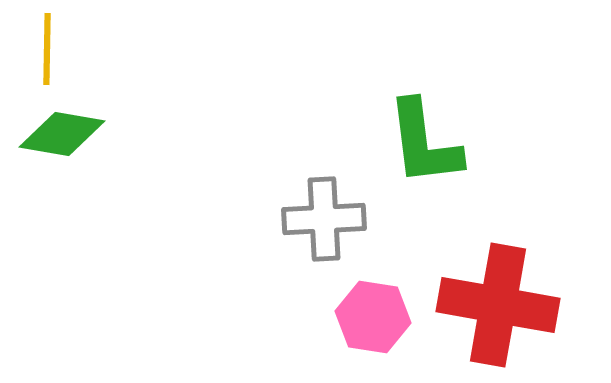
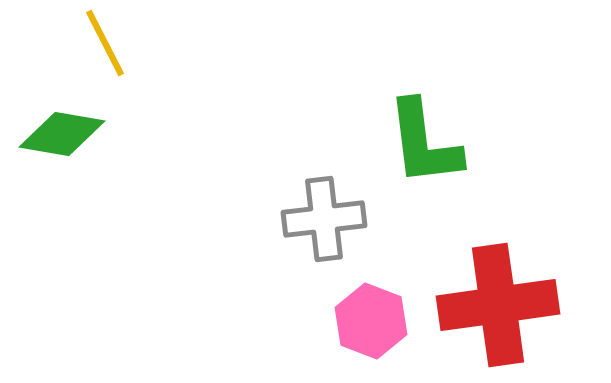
yellow line: moved 58 px right, 6 px up; rotated 28 degrees counterclockwise
gray cross: rotated 4 degrees counterclockwise
red cross: rotated 18 degrees counterclockwise
pink hexagon: moved 2 px left, 4 px down; rotated 12 degrees clockwise
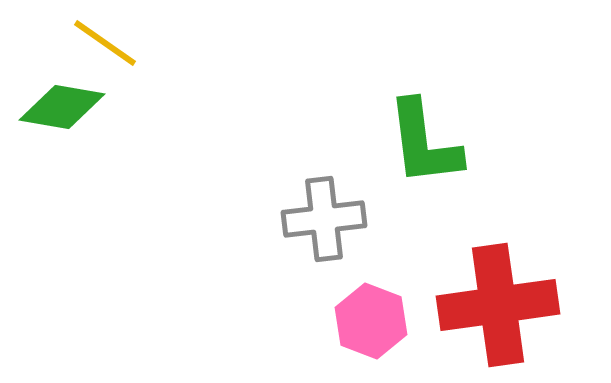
yellow line: rotated 28 degrees counterclockwise
green diamond: moved 27 px up
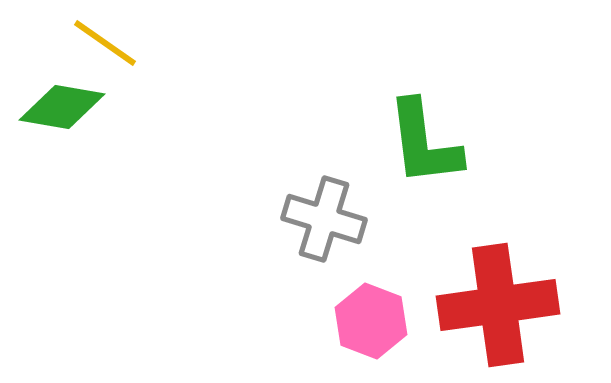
gray cross: rotated 24 degrees clockwise
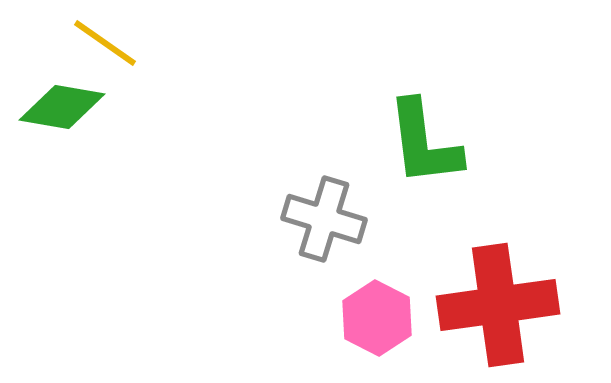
pink hexagon: moved 6 px right, 3 px up; rotated 6 degrees clockwise
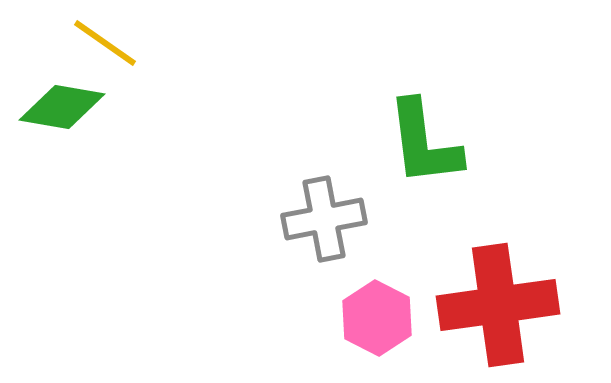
gray cross: rotated 28 degrees counterclockwise
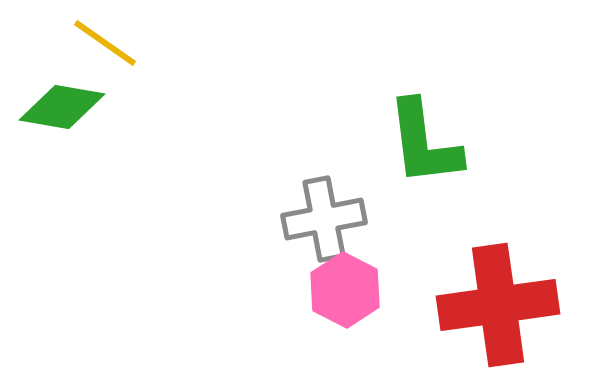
pink hexagon: moved 32 px left, 28 px up
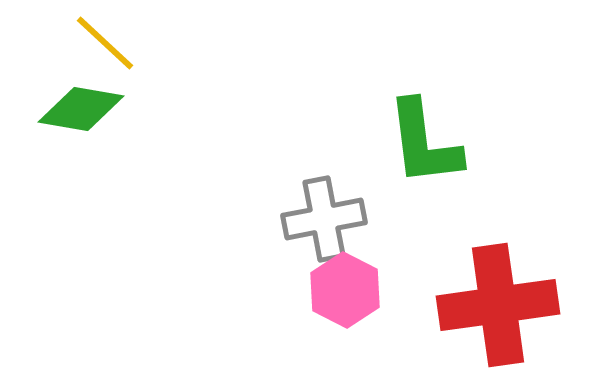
yellow line: rotated 8 degrees clockwise
green diamond: moved 19 px right, 2 px down
